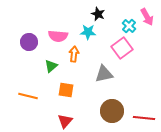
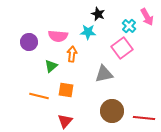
orange arrow: moved 2 px left
orange line: moved 11 px right
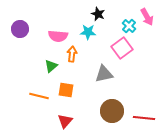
purple circle: moved 9 px left, 13 px up
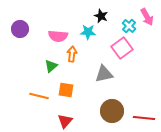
black star: moved 3 px right, 2 px down
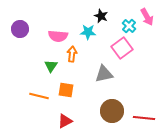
green triangle: rotated 16 degrees counterclockwise
red triangle: rotated 21 degrees clockwise
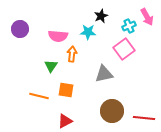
black star: rotated 24 degrees clockwise
cyan cross: rotated 24 degrees clockwise
pink square: moved 2 px right, 1 px down
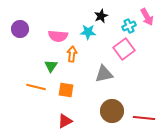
orange line: moved 3 px left, 9 px up
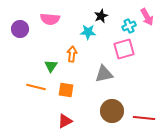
pink semicircle: moved 8 px left, 17 px up
pink square: rotated 20 degrees clockwise
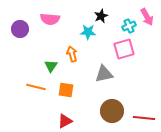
orange arrow: rotated 21 degrees counterclockwise
